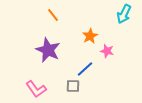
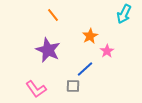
pink star: rotated 24 degrees clockwise
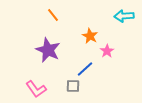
cyan arrow: moved 2 px down; rotated 60 degrees clockwise
orange star: rotated 14 degrees counterclockwise
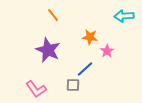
orange star: moved 1 px down; rotated 21 degrees counterclockwise
gray square: moved 1 px up
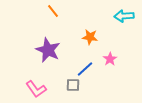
orange line: moved 4 px up
pink star: moved 3 px right, 8 px down
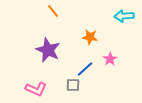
pink L-shape: rotated 30 degrees counterclockwise
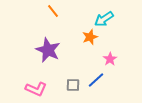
cyan arrow: moved 20 px left, 3 px down; rotated 30 degrees counterclockwise
orange star: rotated 28 degrees counterclockwise
blue line: moved 11 px right, 11 px down
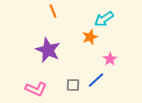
orange line: rotated 16 degrees clockwise
